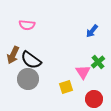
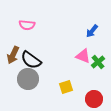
pink triangle: moved 16 px up; rotated 35 degrees counterclockwise
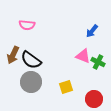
green cross: rotated 24 degrees counterclockwise
gray circle: moved 3 px right, 3 px down
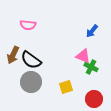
pink semicircle: moved 1 px right
green cross: moved 7 px left, 5 px down
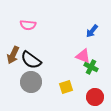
red circle: moved 1 px right, 2 px up
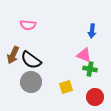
blue arrow: rotated 32 degrees counterclockwise
pink triangle: moved 1 px right, 1 px up
green cross: moved 1 px left, 2 px down; rotated 16 degrees counterclockwise
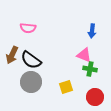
pink semicircle: moved 3 px down
brown arrow: moved 1 px left
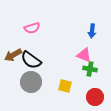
pink semicircle: moved 4 px right; rotated 21 degrees counterclockwise
brown arrow: moved 1 px right; rotated 36 degrees clockwise
yellow square: moved 1 px left, 1 px up; rotated 32 degrees clockwise
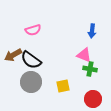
pink semicircle: moved 1 px right, 2 px down
yellow square: moved 2 px left; rotated 24 degrees counterclockwise
red circle: moved 2 px left, 2 px down
